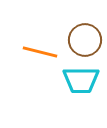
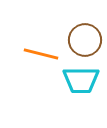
orange line: moved 1 px right, 2 px down
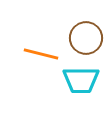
brown circle: moved 1 px right, 2 px up
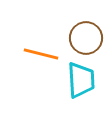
cyan trapezoid: rotated 93 degrees counterclockwise
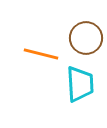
cyan trapezoid: moved 1 px left, 4 px down
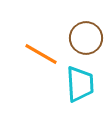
orange line: rotated 16 degrees clockwise
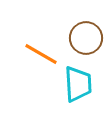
cyan trapezoid: moved 2 px left
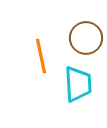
orange line: moved 2 px down; rotated 48 degrees clockwise
